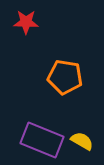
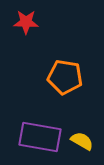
purple rectangle: moved 2 px left, 3 px up; rotated 12 degrees counterclockwise
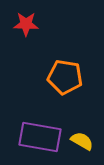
red star: moved 2 px down
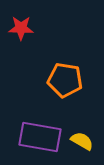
red star: moved 5 px left, 4 px down
orange pentagon: moved 3 px down
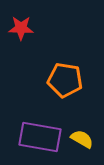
yellow semicircle: moved 2 px up
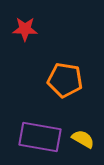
red star: moved 4 px right, 1 px down
yellow semicircle: moved 1 px right
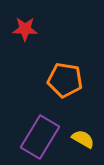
purple rectangle: rotated 69 degrees counterclockwise
